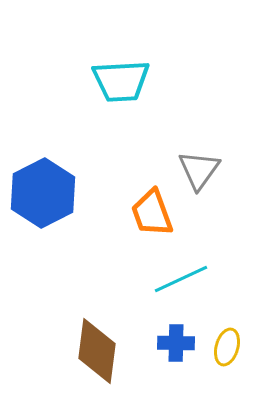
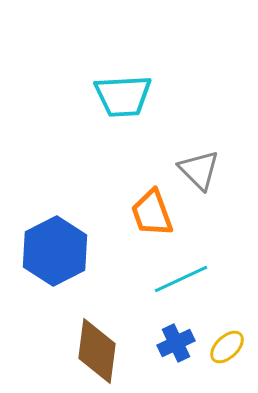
cyan trapezoid: moved 2 px right, 15 px down
gray triangle: rotated 21 degrees counterclockwise
blue hexagon: moved 12 px right, 58 px down
blue cross: rotated 27 degrees counterclockwise
yellow ellipse: rotated 30 degrees clockwise
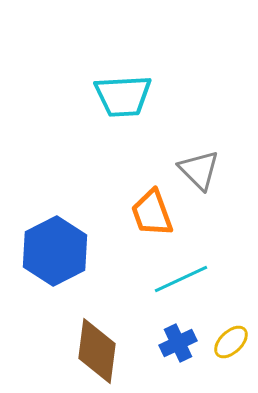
blue cross: moved 2 px right
yellow ellipse: moved 4 px right, 5 px up
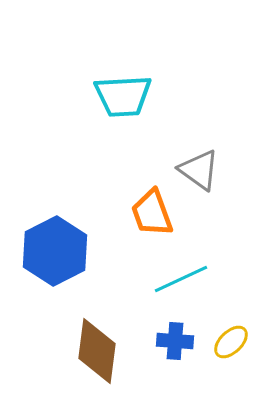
gray triangle: rotated 9 degrees counterclockwise
blue cross: moved 3 px left, 2 px up; rotated 30 degrees clockwise
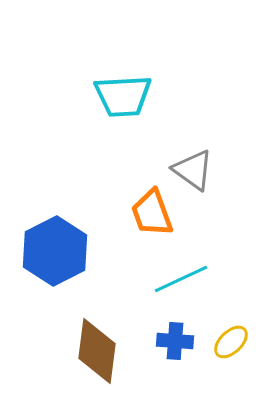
gray triangle: moved 6 px left
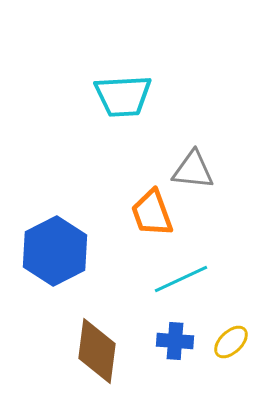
gray triangle: rotated 30 degrees counterclockwise
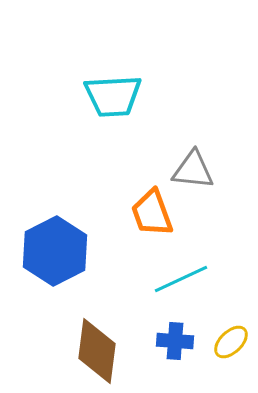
cyan trapezoid: moved 10 px left
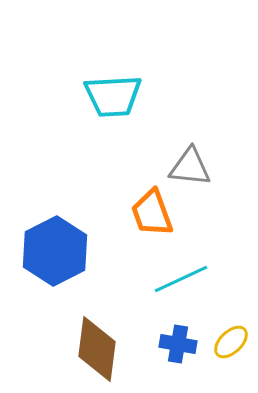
gray triangle: moved 3 px left, 3 px up
blue cross: moved 3 px right, 3 px down; rotated 6 degrees clockwise
brown diamond: moved 2 px up
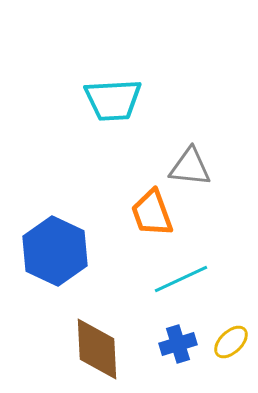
cyan trapezoid: moved 4 px down
blue hexagon: rotated 8 degrees counterclockwise
blue cross: rotated 27 degrees counterclockwise
brown diamond: rotated 10 degrees counterclockwise
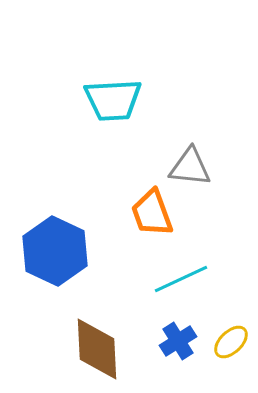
blue cross: moved 3 px up; rotated 15 degrees counterclockwise
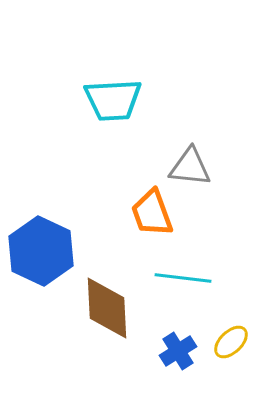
blue hexagon: moved 14 px left
cyan line: moved 2 px right, 1 px up; rotated 32 degrees clockwise
blue cross: moved 10 px down
brown diamond: moved 10 px right, 41 px up
